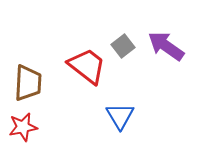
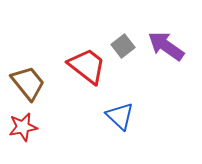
brown trapezoid: rotated 42 degrees counterclockwise
blue triangle: rotated 16 degrees counterclockwise
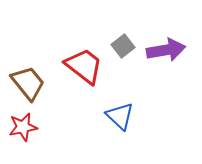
purple arrow: moved 4 px down; rotated 135 degrees clockwise
red trapezoid: moved 3 px left
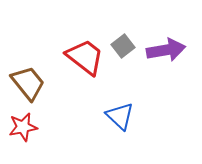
red trapezoid: moved 1 px right, 9 px up
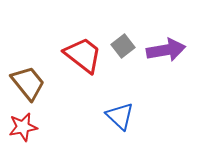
red trapezoid: moved 2 px left, 2 px up
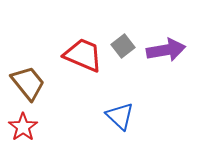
red trapezoid: rotated 15 degrees counterclockwise
red star: rotated 24 degrees counterclockwise
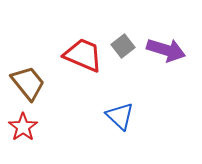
purple arrow: rotated 27 degrees clockwise
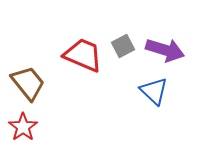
gray square: rotated 10 degrees clockwise
purple arrow: moved 1 px left
blue triangle: moved 34 px right, 25 px up
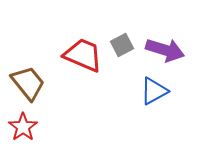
gray square: moved 1 px left, 1 px up
blue triangle: rotated 48 degrees clockwise
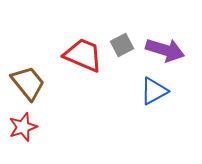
red star: rotated 16 degrees clockwise
